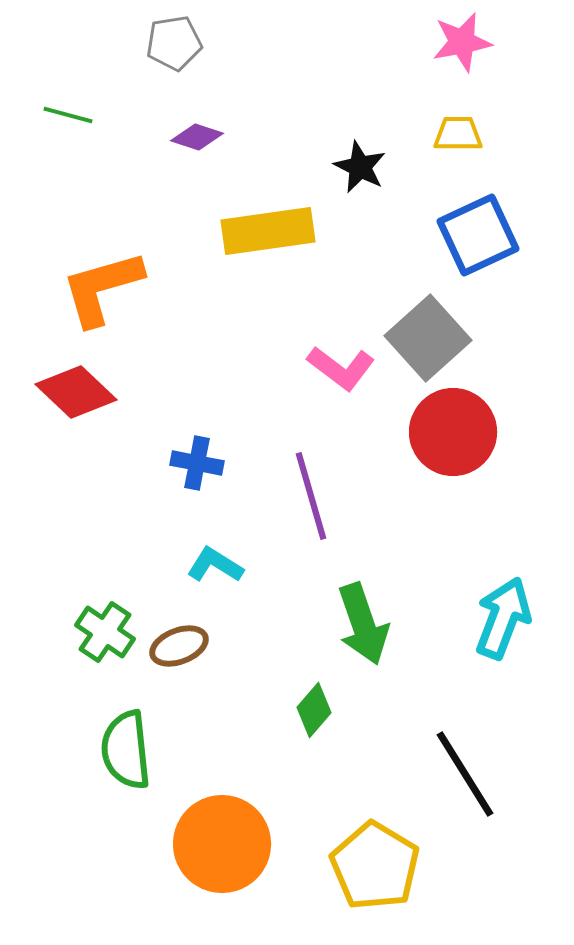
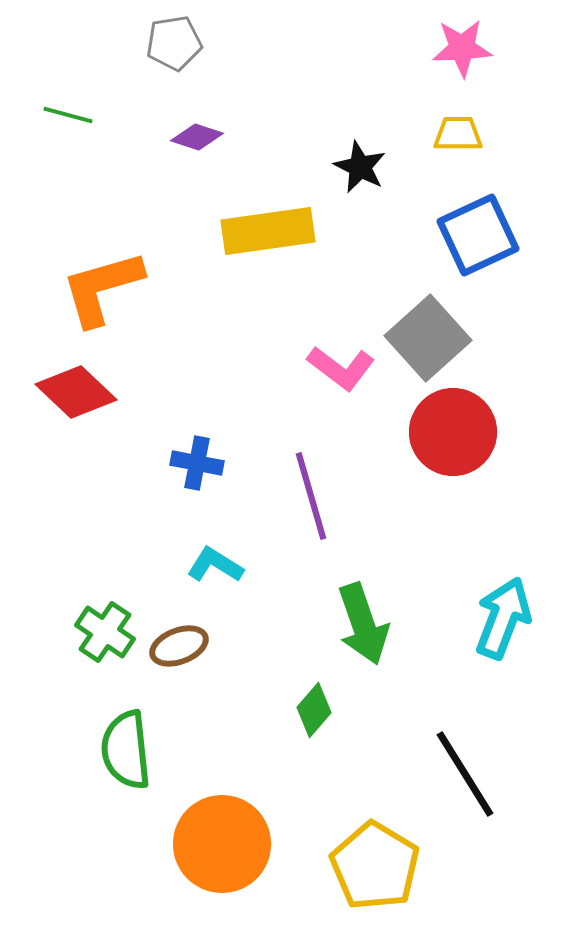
pink star: moved 6 px down; rotated 8 degrees clockwise
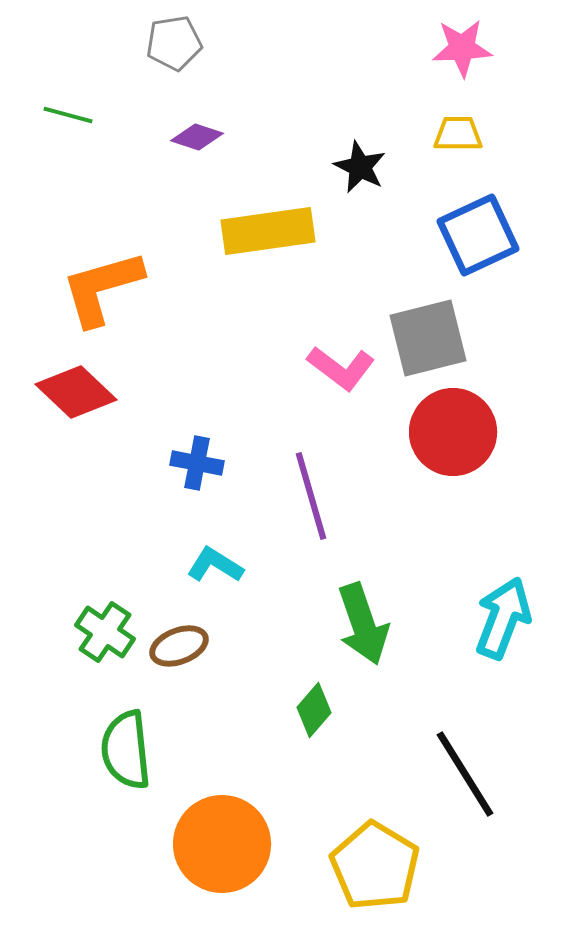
gray square: rotated 28 degrees clockwise
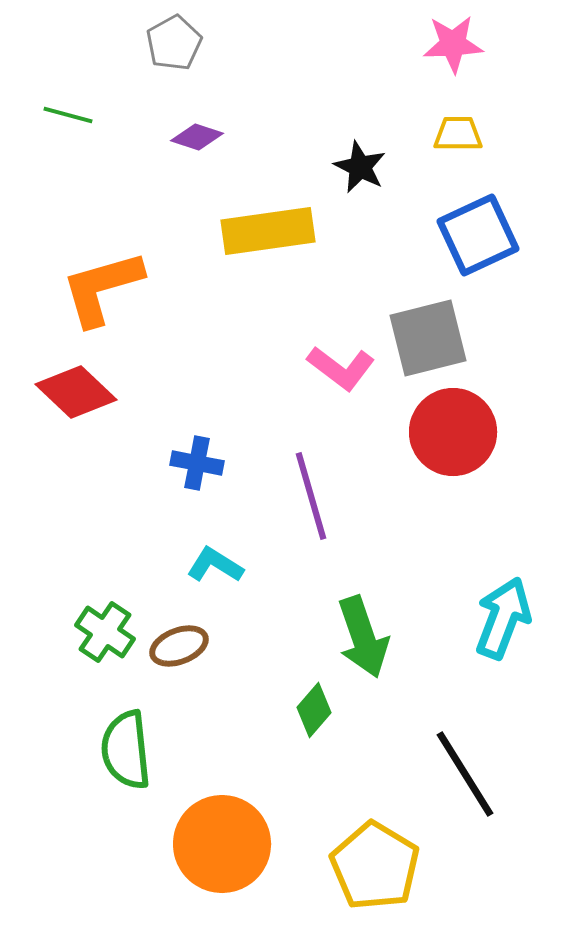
gray pentagon: rotated 20 degrees counterclockwise
pink star: moved 9 px left, 4 px up
green arrow: moved 13 px down
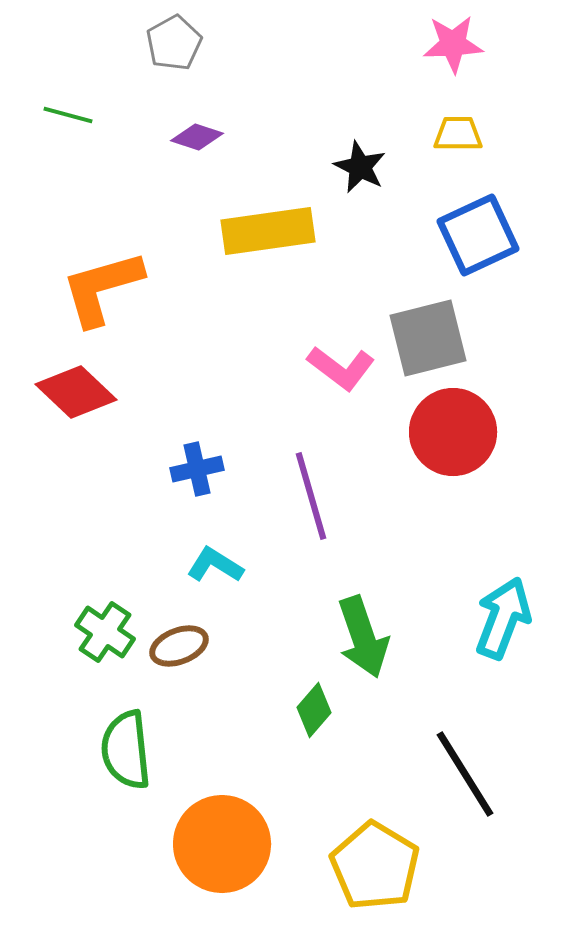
blue cross: moved 6 px down; rotated 24 degrees counterclockwise
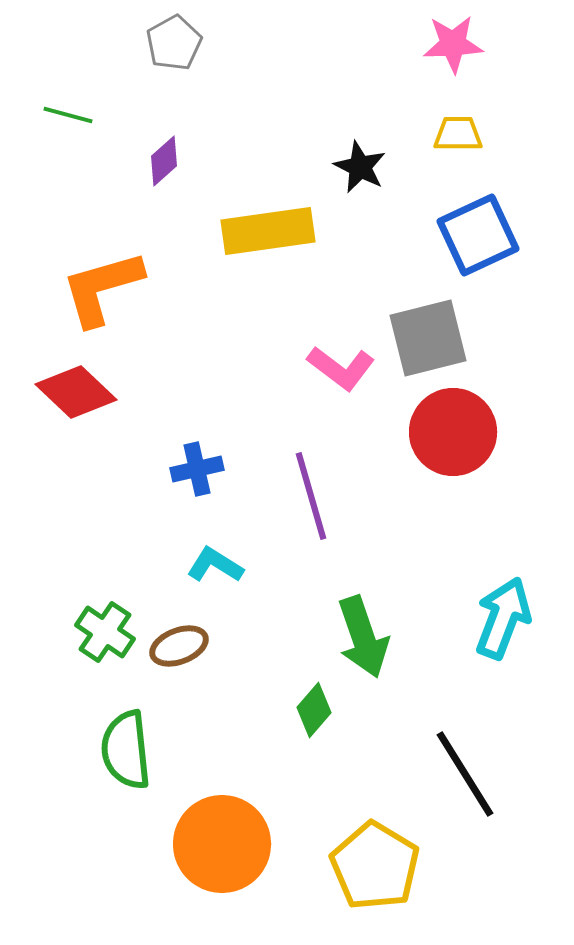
purple diamond: moved 33 px left, 24 px down; rotated 60 degrees counterclockwise
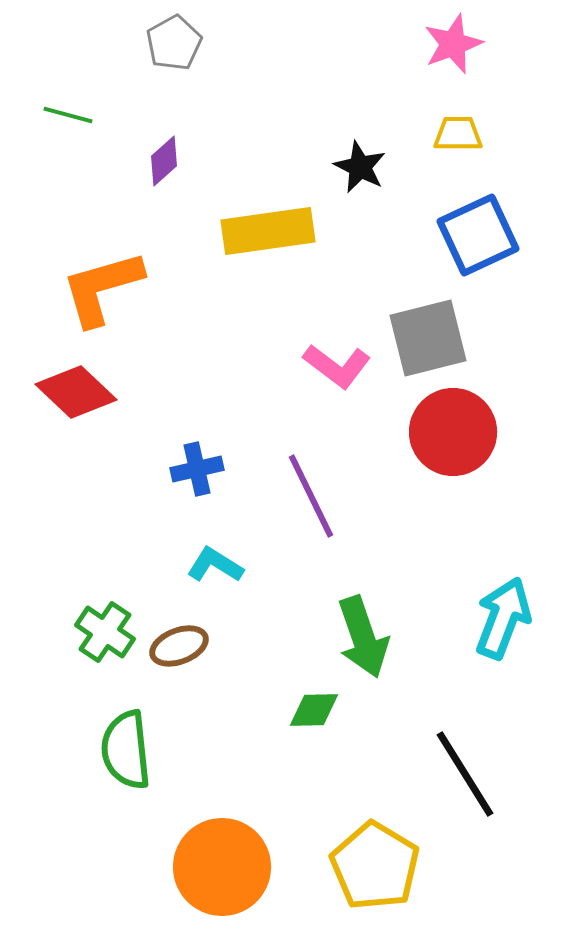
pink star: rotated 18 degrees counterclockwise
pink L-shape: moved 4 px left, 2 px up
purple line: rotated 10 degrees counterclockwise
green diamond: rotated 48 degrees clockwise
orange circle: moved 23 px down
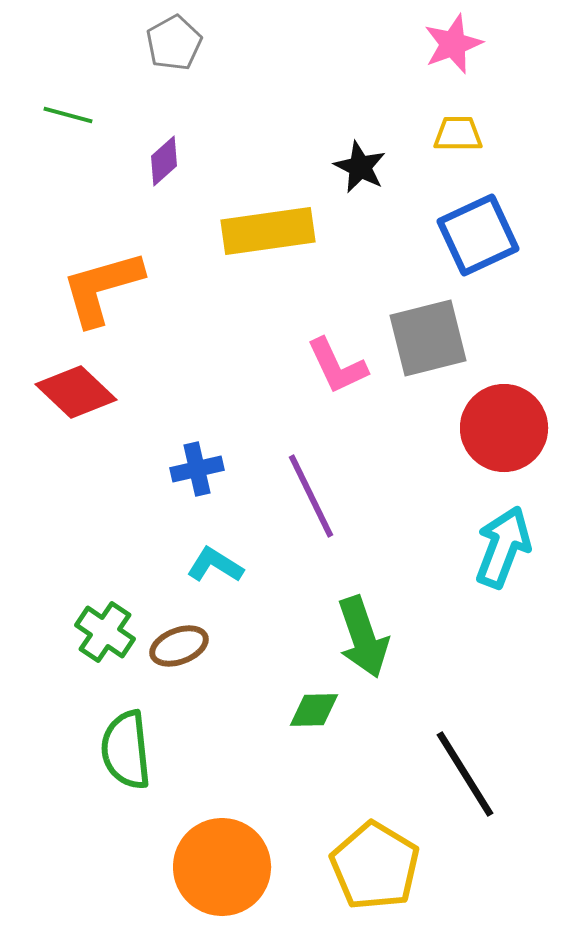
pink L-shape: rotated 28 degrees clockwise
red circle: moved 51 px right, 4 px up
cyan arrow: moved 71 px up
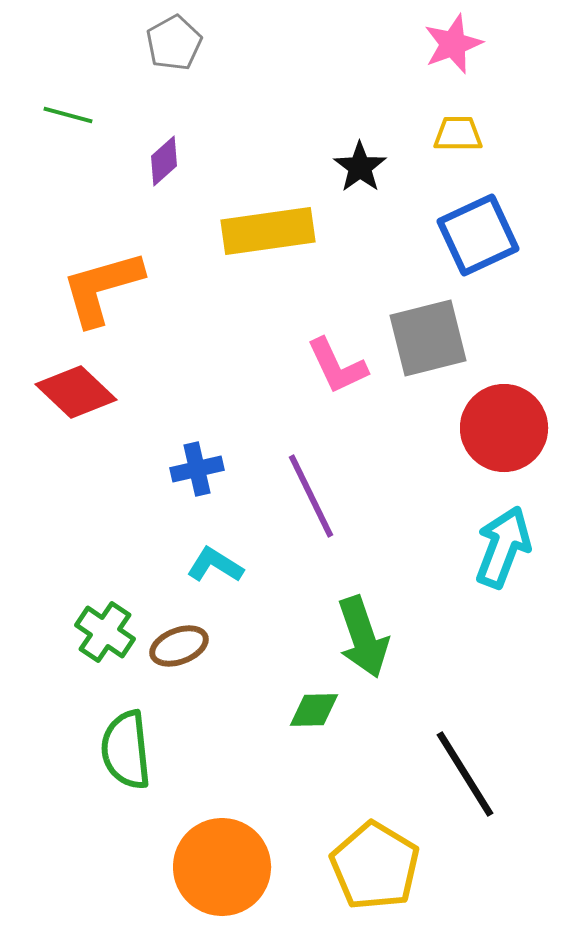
black star: rotated 10 degrees clockwise
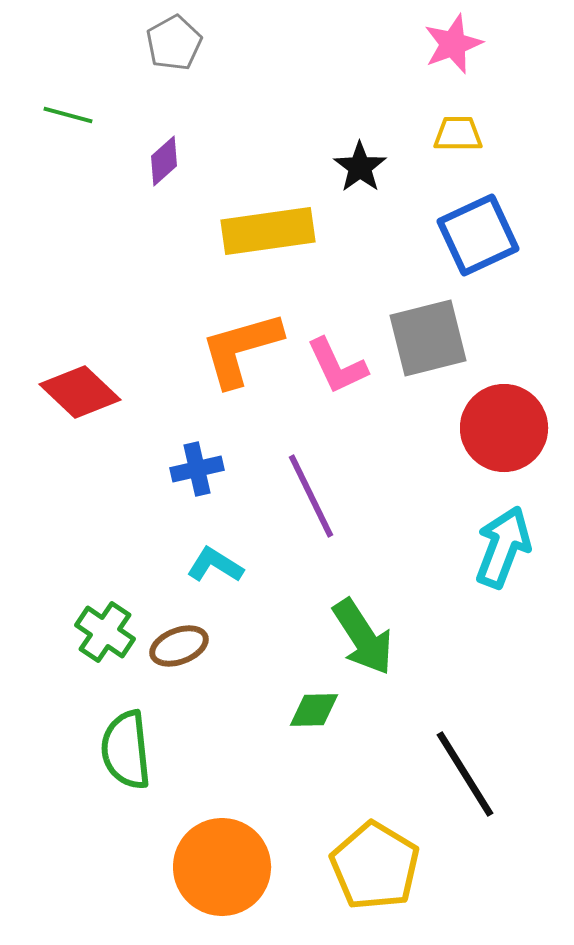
orange L-shape: moved 139 px right, 61 px down
red diamond: moved 4 px right
green arrow: rotated 14 degrees counterclockwise
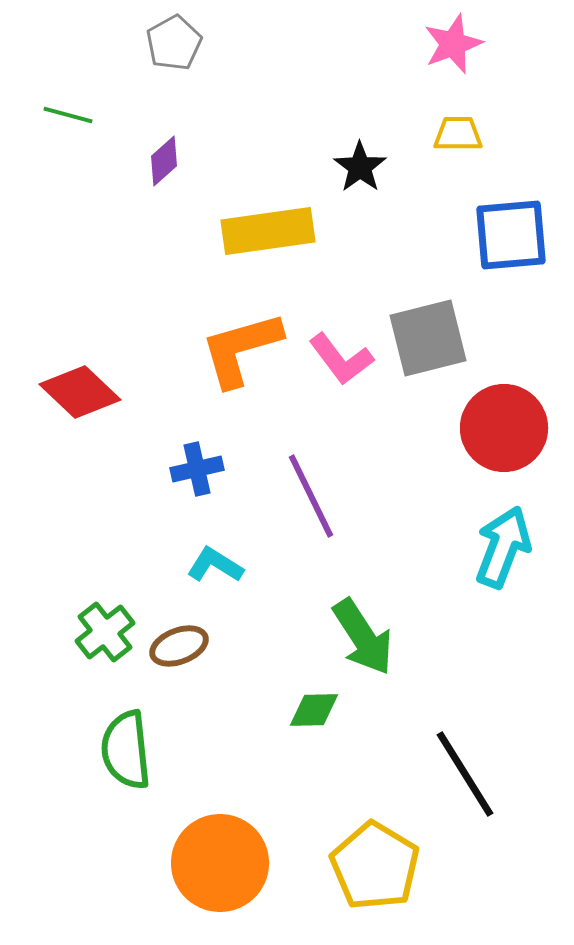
blue square: moved 33 px right; rotated 20 degrees clockwise
pink L-shape: moved 4 px right, 7 px up; rotated 12 degrees counterclockwise
green cross: rotated 18 degrees clockwise
orange circle: moved 2 px left, 4 px up
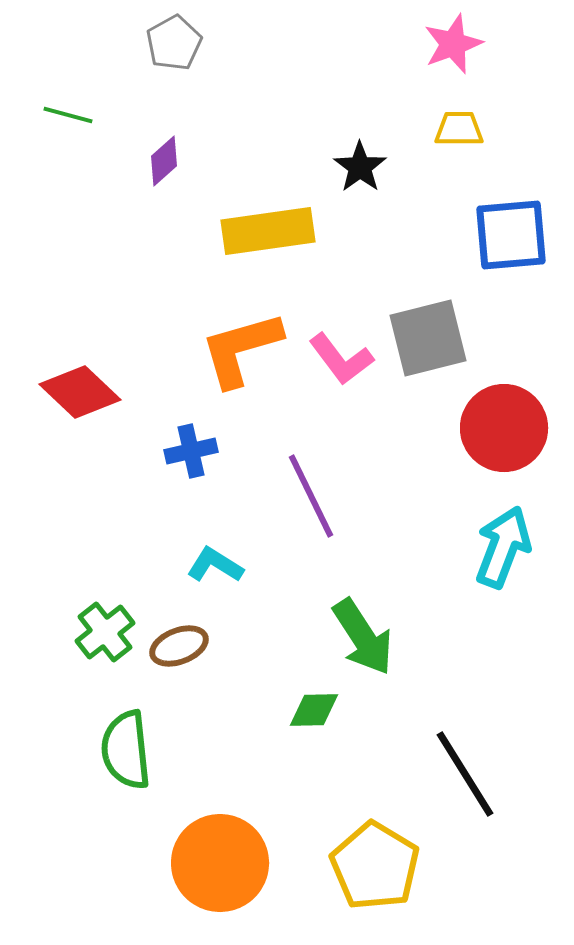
yellow trapezoid: moved 1 px right, 5 px up
blue cross: moved 6 px left, 18 px up
